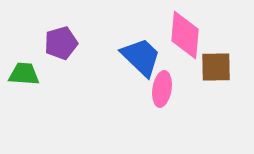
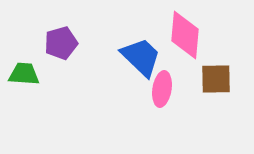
brown square: moved 12 px down
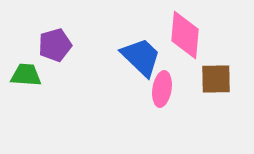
purple pentagon: moved 6 px left, 2 px down
green trapezoid: moved 2 px right, 1 px down
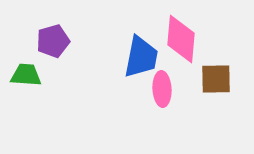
pink diamond: moved 4 px left, 4 px down
purple pentagon: moved 2 px left, 4 px up
blue trapezoid: rotated 57 degrees clockwise
pink ellipse: rotated 12 degrees counterclockwise
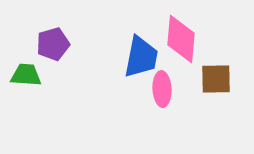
purple pentagon: moved 3 px down
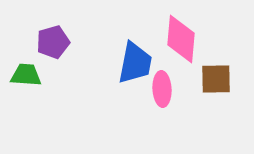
purple pentagon: moved 2 px up
blue trapezoid: moved 6 px left, 6 px down
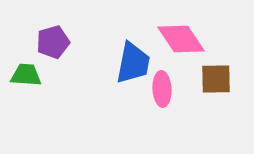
pink diamond: rotated 39 degrees counterclockwise
blue trapezoid: moved 2 px left
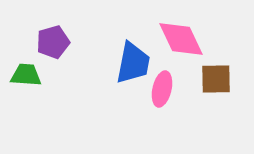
pink diamond: rotated 9 degrees clockwise
pink ellipse: rotated 16 degrees clockwise
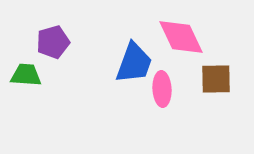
pink diamond: moved 2 px up
blue trapezoid: moved 1 px right; rotated 9 degrees clockwise
pink ellipse: rotated 16 degrees counterclockwise
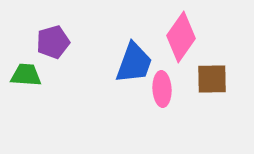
pink diamond: rotated 60 degrees clockwise
brown square: moved 4 px left
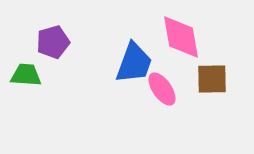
pink diamond: rotated 45 degrees counterclockwise
pink ellipse: rotated 32 degrees counterclockwise
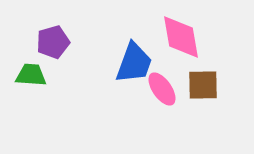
green trapezoid: moved 5 px right
brown square: moved 9 px left, 6 px down
